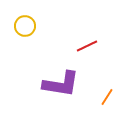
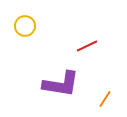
orange line: moved 2 px left, 2 px down
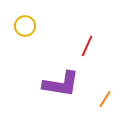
red line: rotated 40 degrees counterclockwise
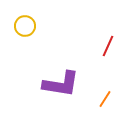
red line: moved 21 px right
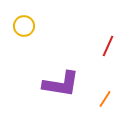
yellow circle: moved 1 px left
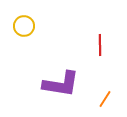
red line: moved 8 px left, 1 px up; rotated 25 degrees counterclockwise
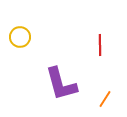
yellow circle: moved 4 px left, 11 px down
purple L-shape: rotated 66 degrees clockwise
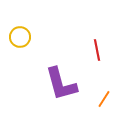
red line: moved 3 px left, 5 px down; rotated 10 degrees counterclockwise
orange line: moved 1 px left
